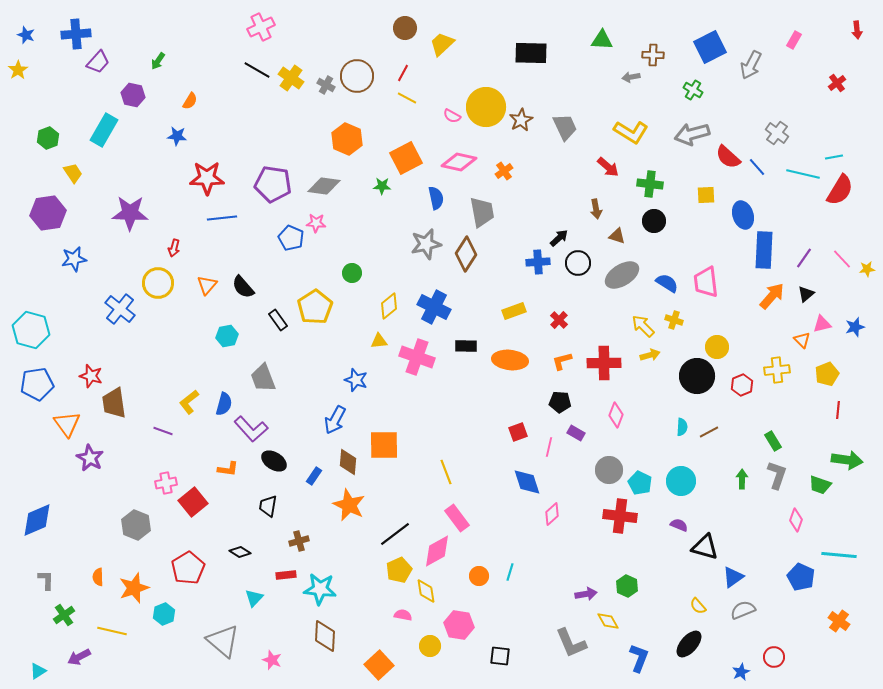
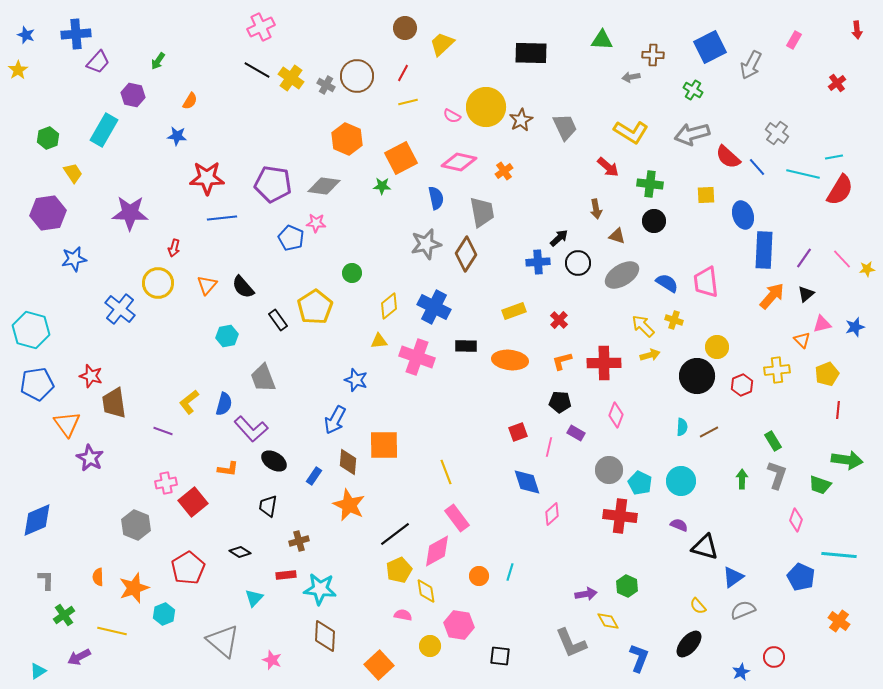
yellow line at (407, 98): moved 1 px right, 4 px down; rotated 42 degrees counterclockwise
orange square at (406, 158): moved 5 px left
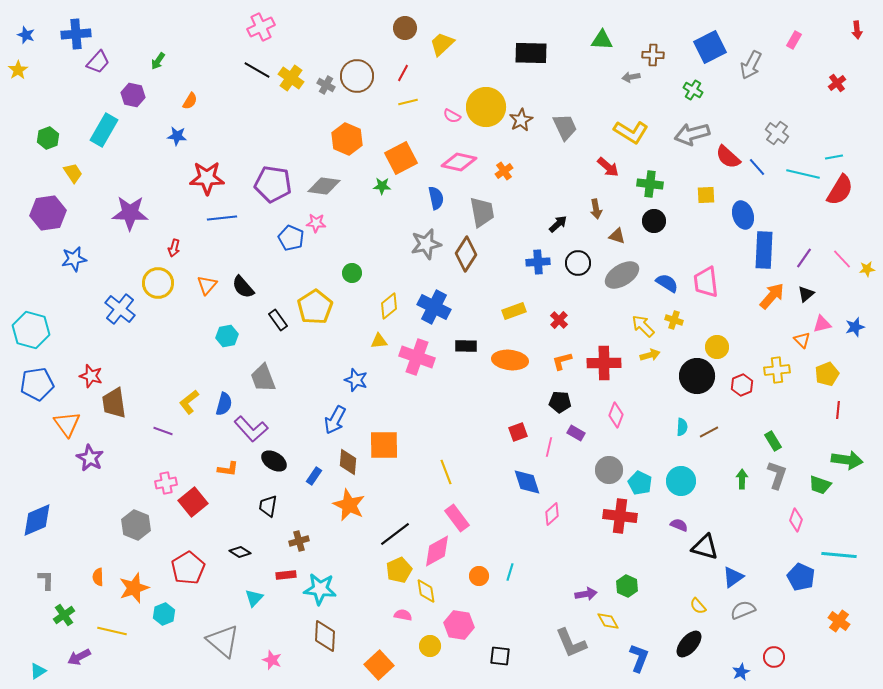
black arrow at (559, 238): moved 1 px left, 14 px up
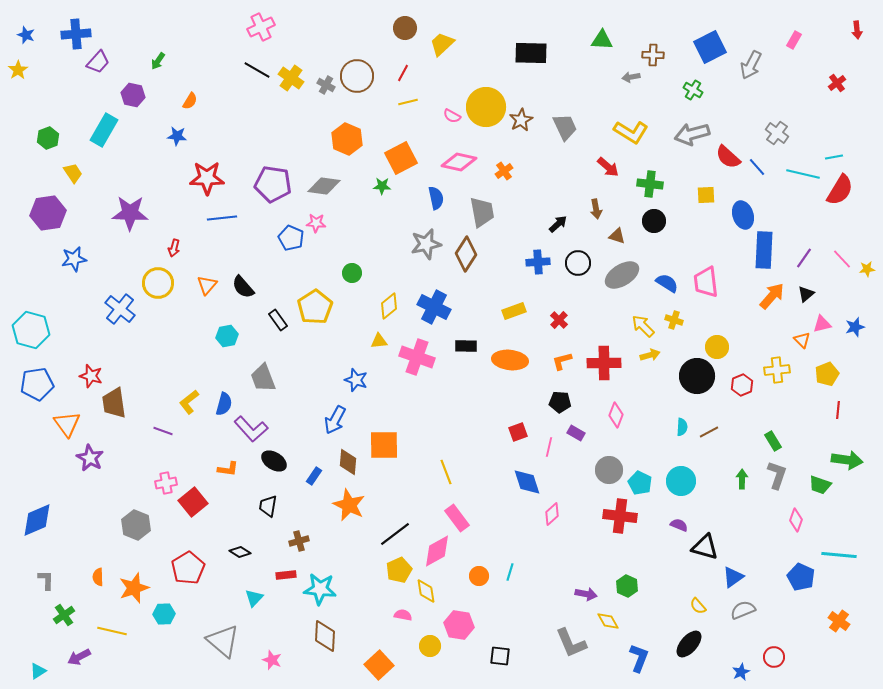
purple arrow at (586, 594): rotated 20 degrees clockwise
cyan hexagon at (164, 614): rotated 20 degrees clockwise
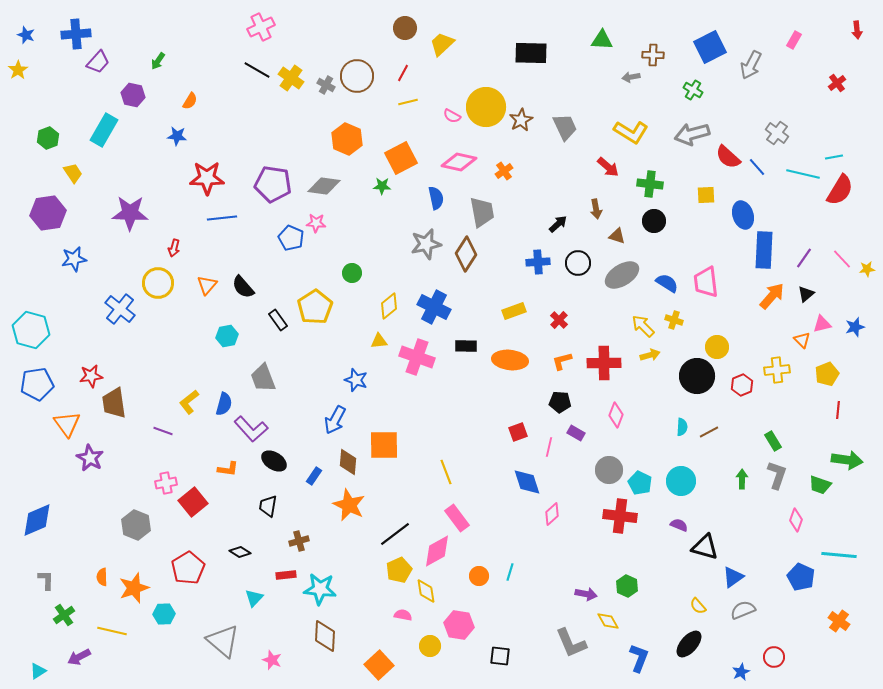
red star at (91, 376): rotated 25 degrees counterclockwise
orange semicircle at (98, 577): moved 4 px right
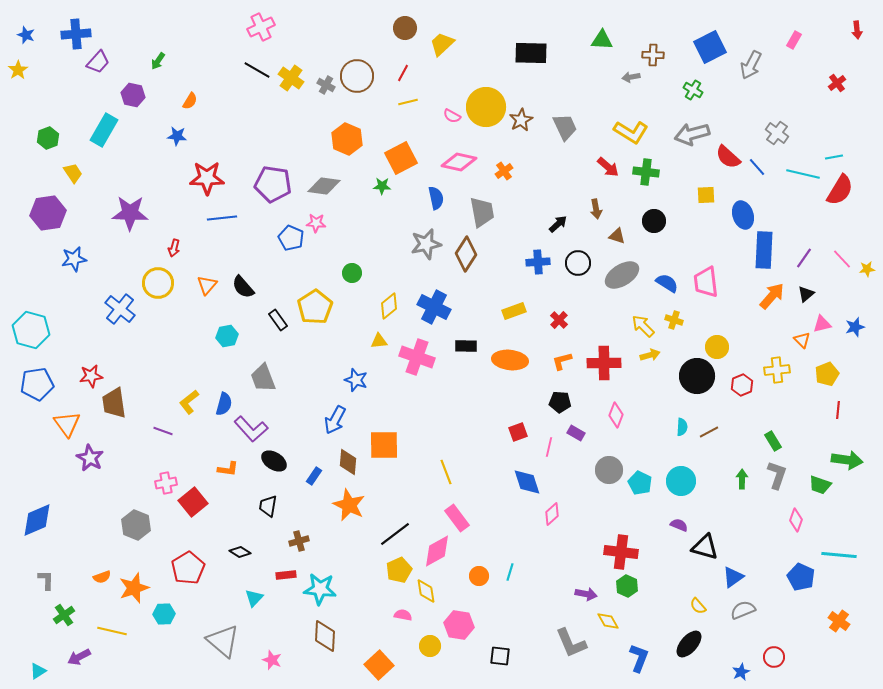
green cross at (650, 184): moved 4 px left, 12 px up
red cross at (620, 516): moved 1 px right, 36 px down
orange semicircle at (102, 577): rotated 108 degrees counterclockwise
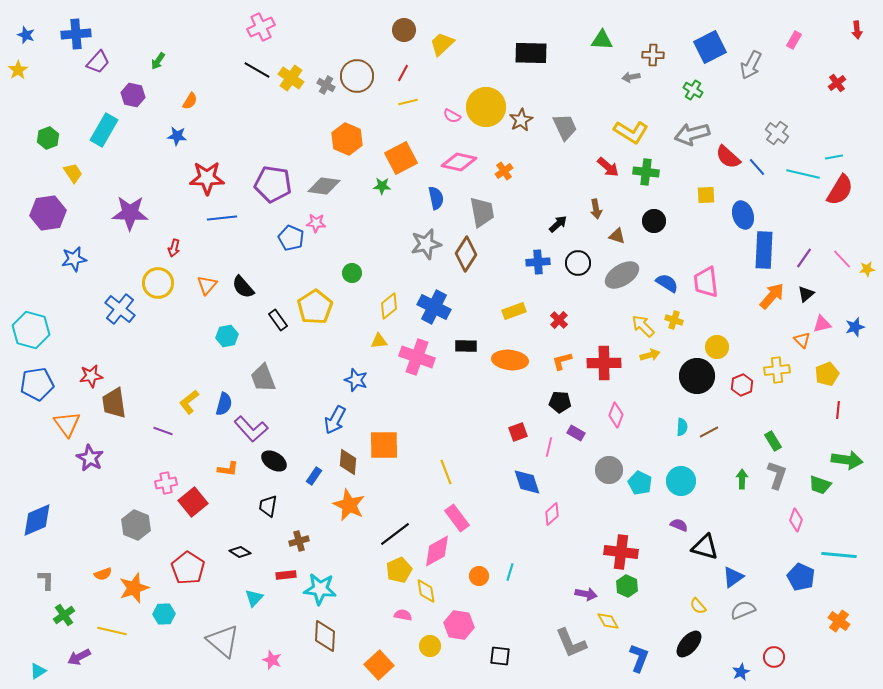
brown circle at (405, 28): moved 1 px left, 2 px down
red pentagon at (188, 568): rotated 8 degrees counterclockwise
orange semicircle at (102, 577): moved 1 px right, 3 px up
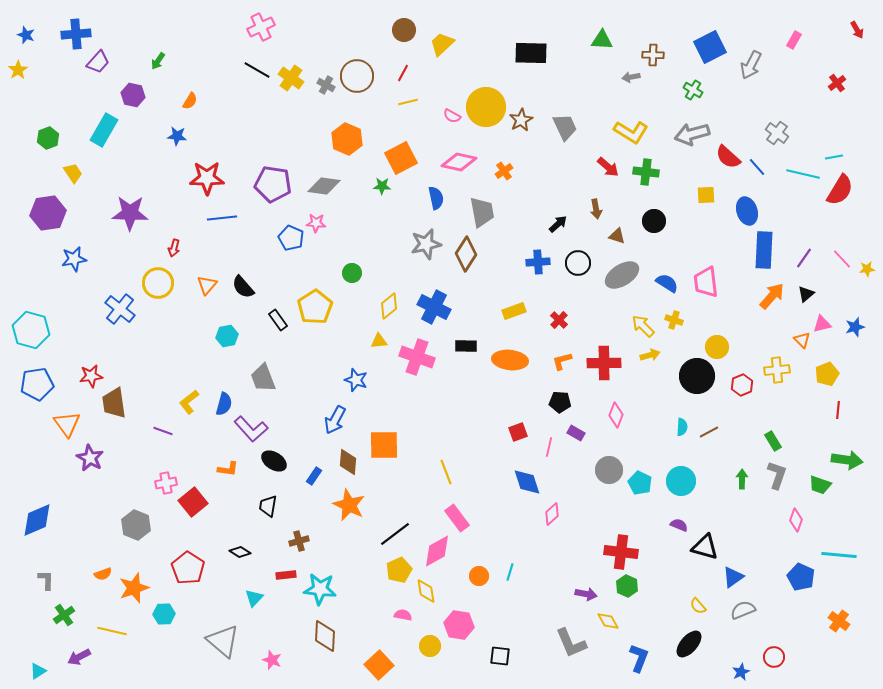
red arrow at (857, 30): rotated 24 degrees counterclockwise
blue ellipse at (743, 215): moved 4 px right, 4 px up
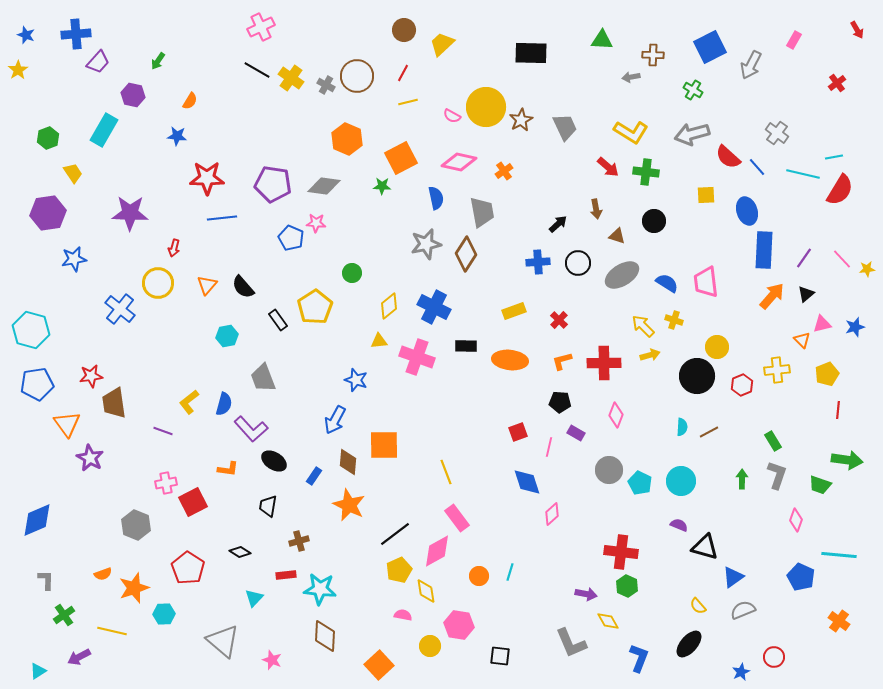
red square at (193, 502): rotated 12 degrees clockwise
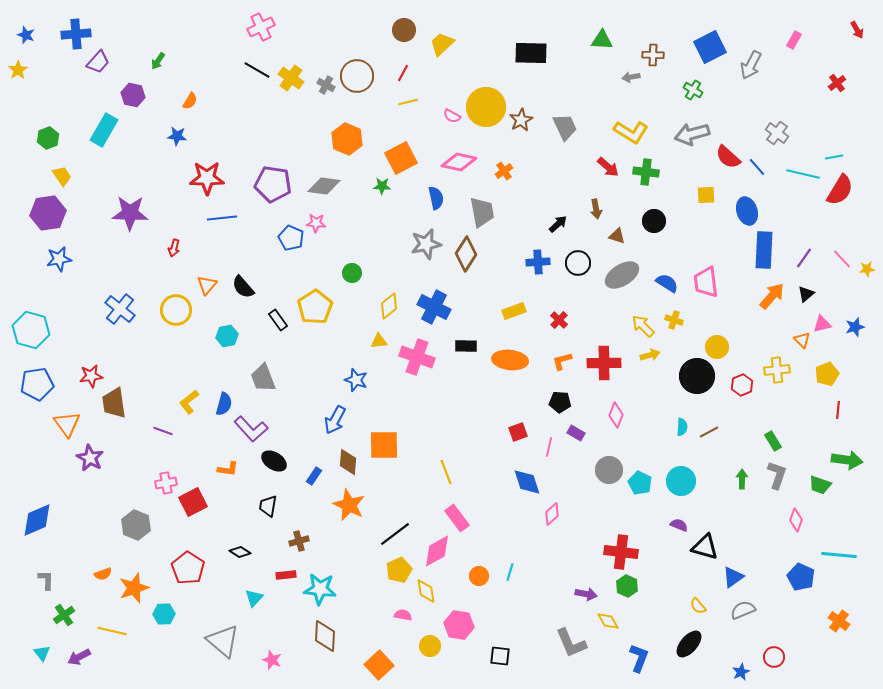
yellow trapezoid at (73, 173): moved 11 px left, 3 px down
blue star at (74, 259): moved 15 px left
yellow circle at (158, 283): moved 18 px right, 27 px down
cyan triangle at (38, 671): moved 4 px right, 18 px up; rotated 36 degrees counterclockwise
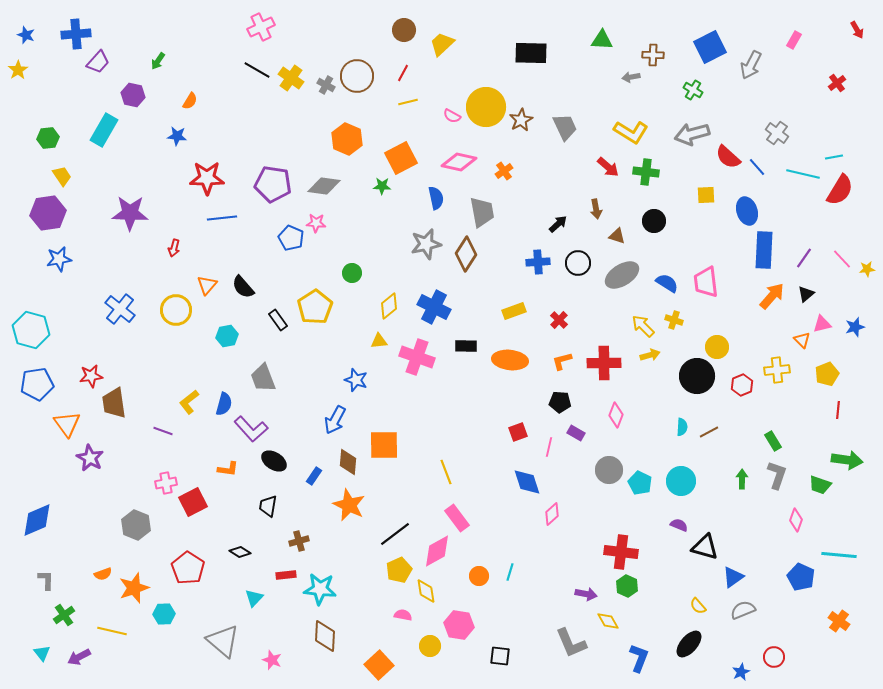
green hexagon at (48, 138): rotated 15 degrees clockwise
